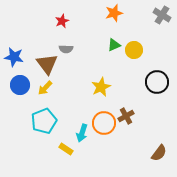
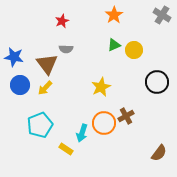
orange star: moved 2 px down; rotated 18 degrees counterclockwise
cyan pentagon: moved 4 px left, 4 px down
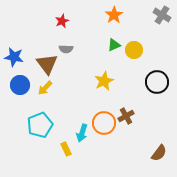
yellow star: moved 3 px right, 6 px up
yellow rectangle: rotated 32 degrees clockwise
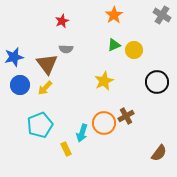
blue star: rotated 24 degrees counterclockwise
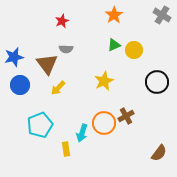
yellow arrow: moved 13 px right
yellow rectangle: rotated 16 degrees clockwise
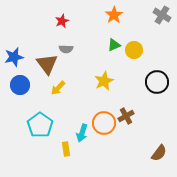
cyan pentagon: rotated 15 degrees counterclockwise
